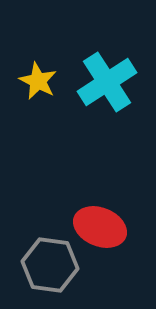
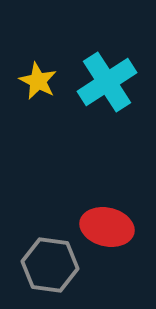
red ellipse: moved 7 px right; rotated 9 degrees counterclockwise
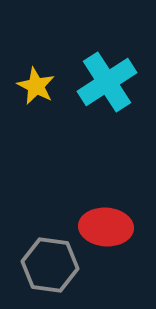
yellow star: moved 2 px left, 5 px down
red ellipse: moved 1 px left; rotated 9 degrees counterclockwise
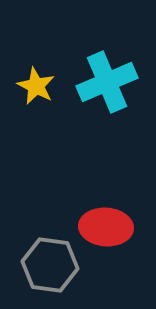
cyan cross: rotated 10 degrees clockwise
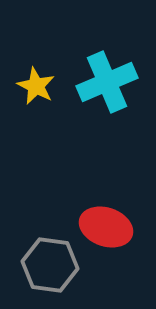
red ellipse: rotated 15 degrees clockwise
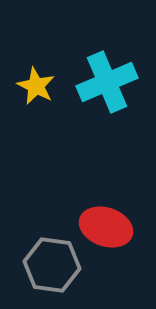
gray hexagon: moved 2 px right
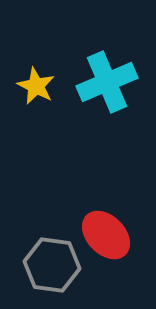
red ellipse: moved 8 px down; rotated 27 degrees clockwise
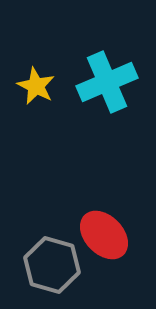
red ellipse: moved 2 px left
gray hexagon: rotated 8 degrees clockwise
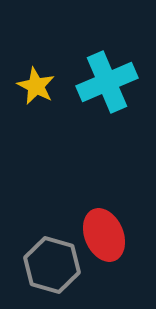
red ellipse: rotated 21 degrees clockwise
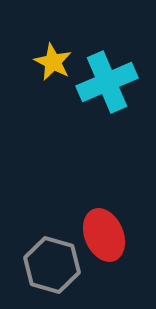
yellow star: moved 17 px right, 24 px up
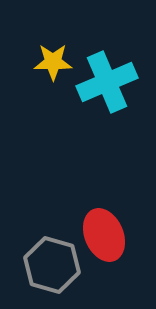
yellow star: rotated 27 degrees counterclockwise
